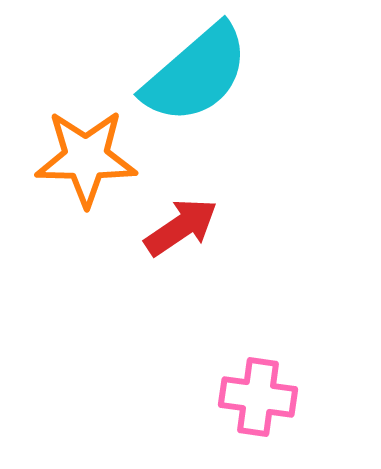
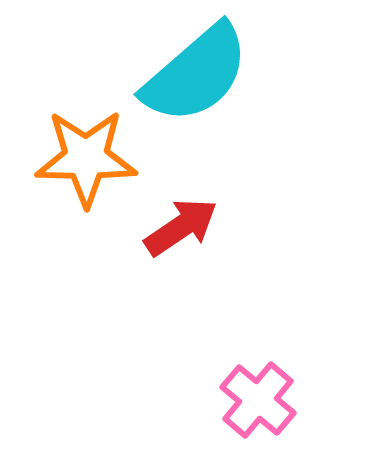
pink cross: moved 3 px down; rotated 32 degrees clockwise
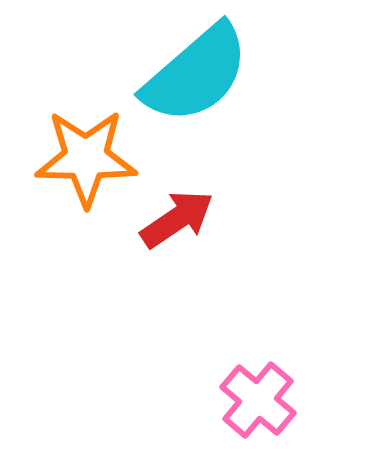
red arrow: moved 4 px left, 8 px up
